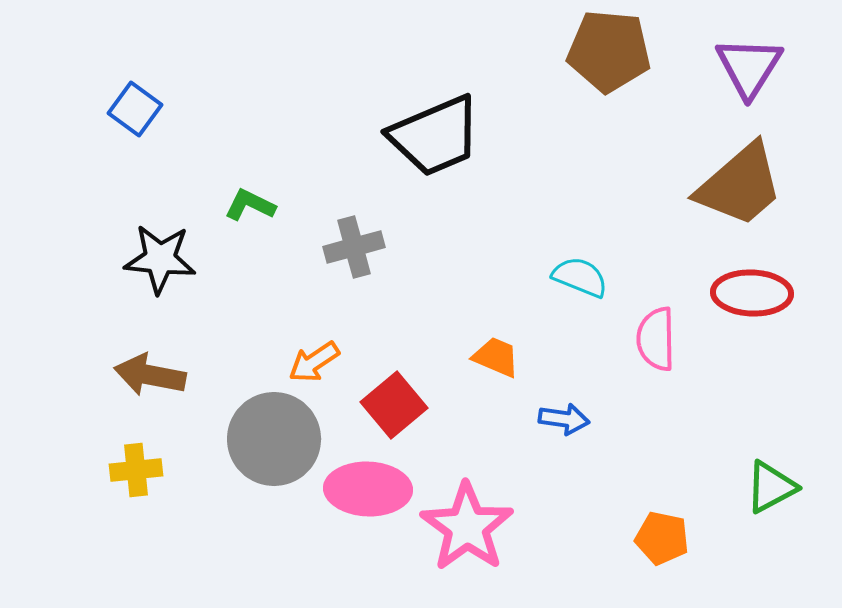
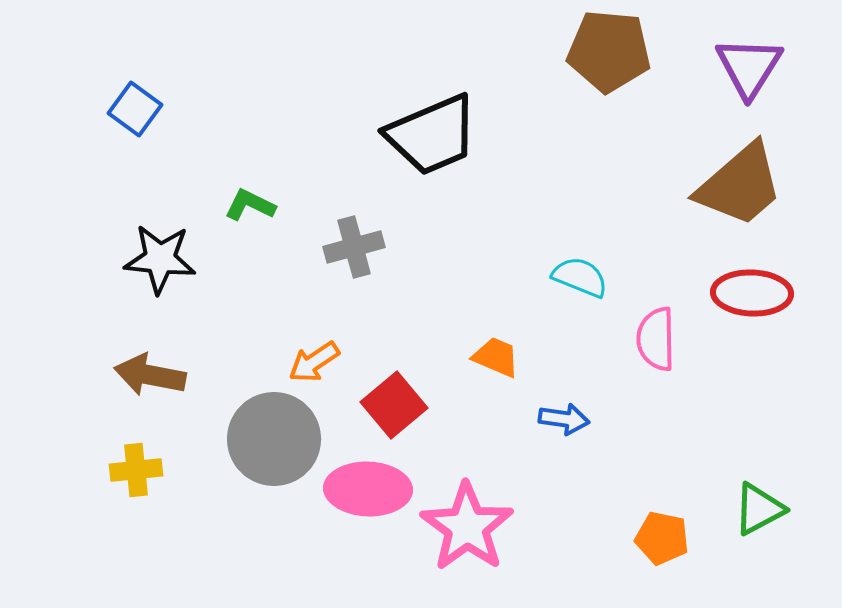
black trapezoid: moved 3 px left, 1 px up
green triangle: moved 12 px left, 22 px down
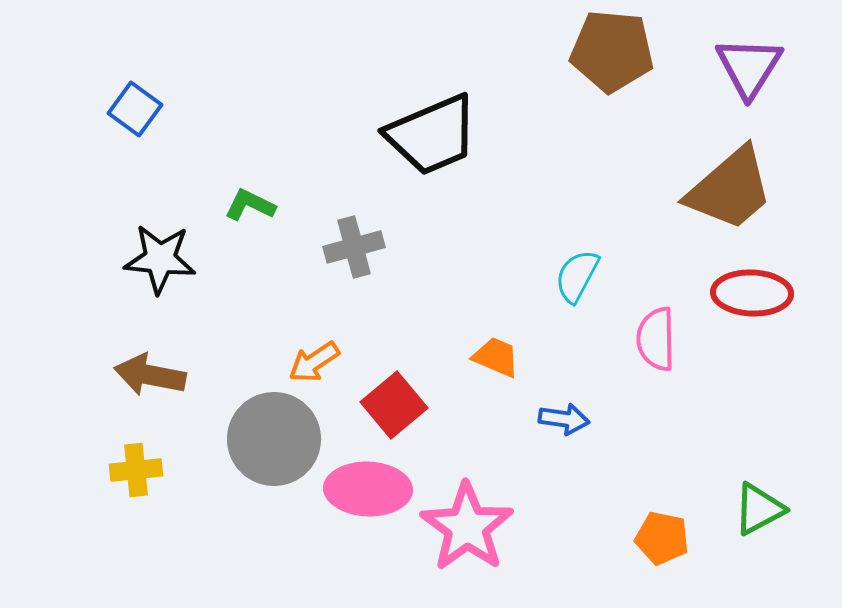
brown pentagon: moved 3 px right
brown trapezoid: moved 10 px left, 4 px down
cyan semicircle: moved 3 px left, 1 px up; rotated 84 degrees counterclockwise
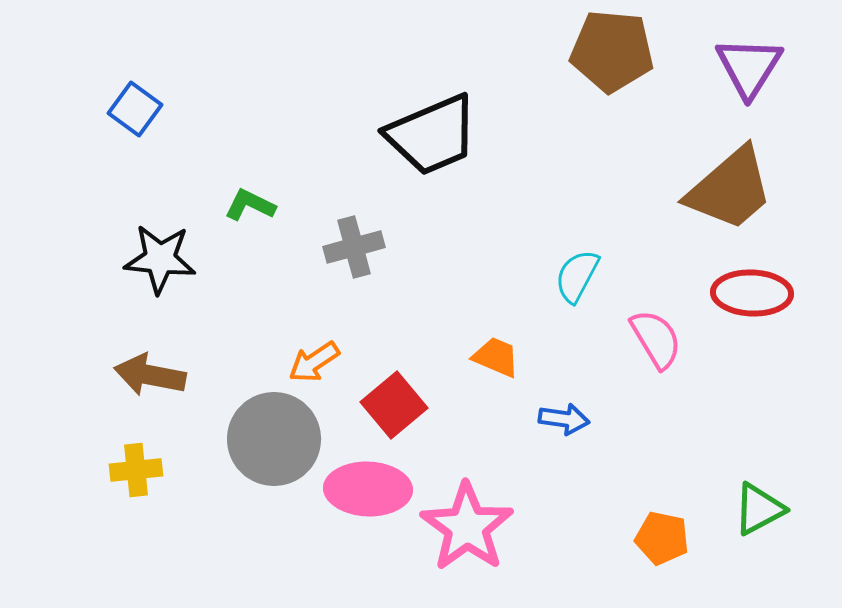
pink semicircle: rotated 150 degrees clockwise
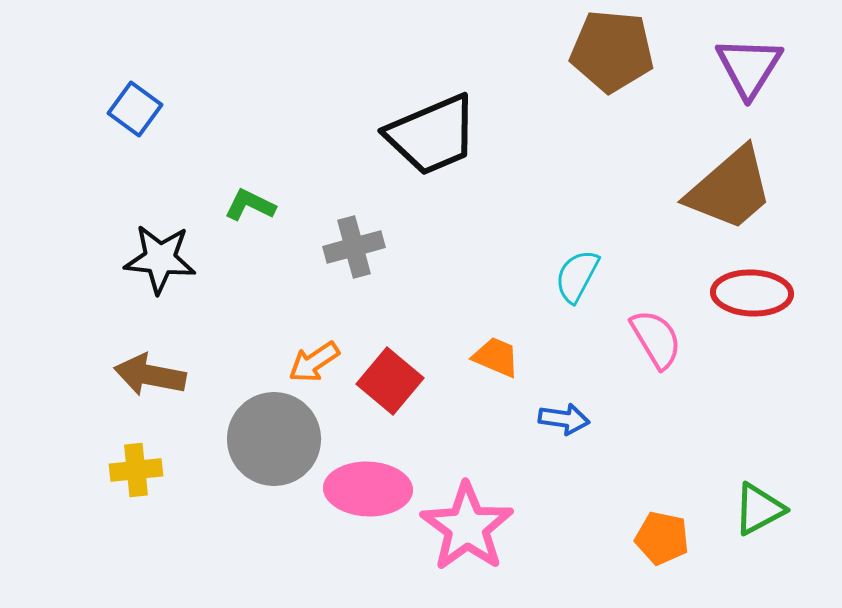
red square: moved 4 px left, 24 px up; rotated 10 degrees counterclockwise
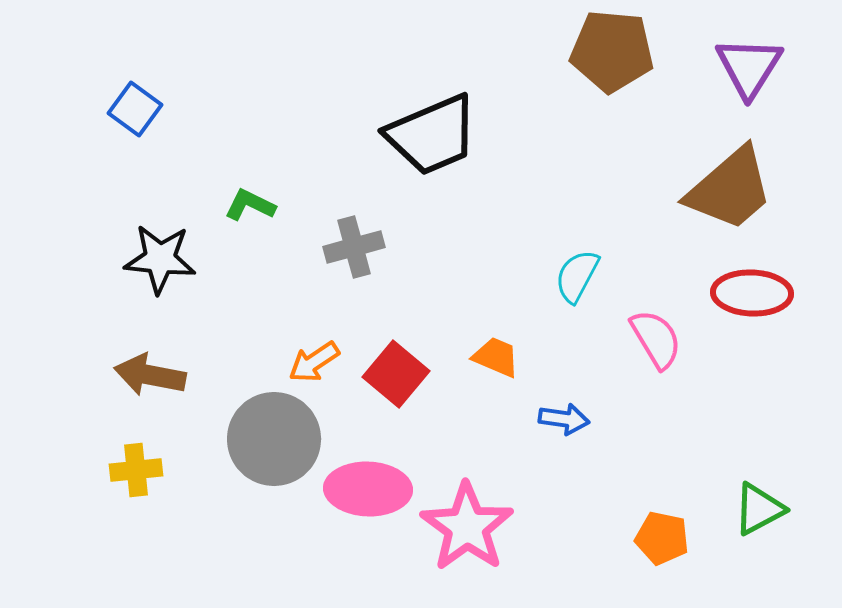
red square: moved 6 px right, 7 px up
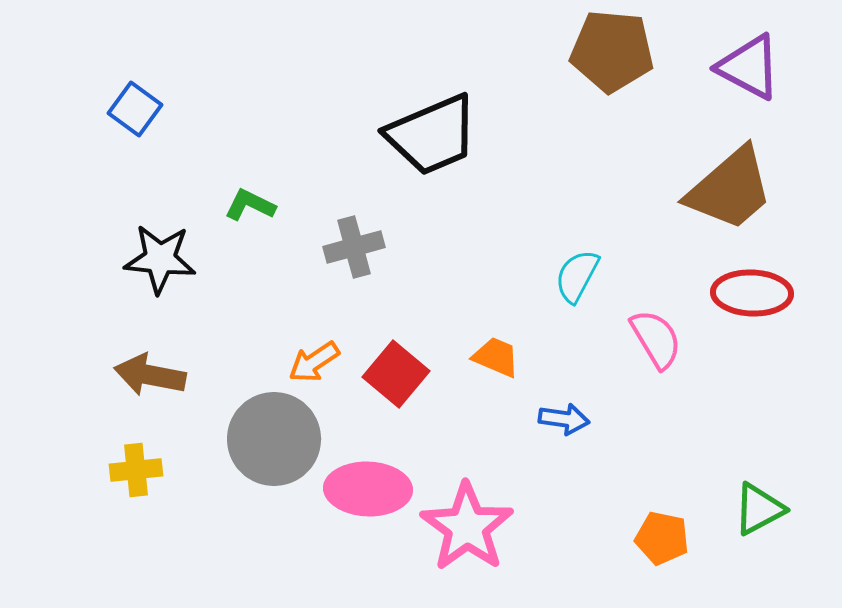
purple triangle: rotated 34 degrees counterclockwise
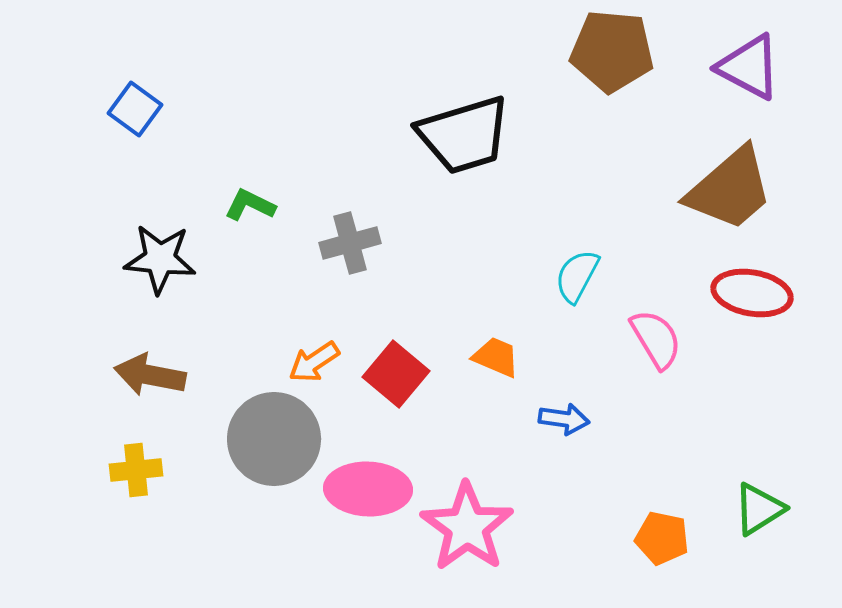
black trapezoid: moved 32 px right; rotated 6 degrees clockwise
gray cross: moved 4 px left, 4 px up
red ellipse: rotated 8 degrees clockwise
green triangle: rotated 4 degrees counterclockwise
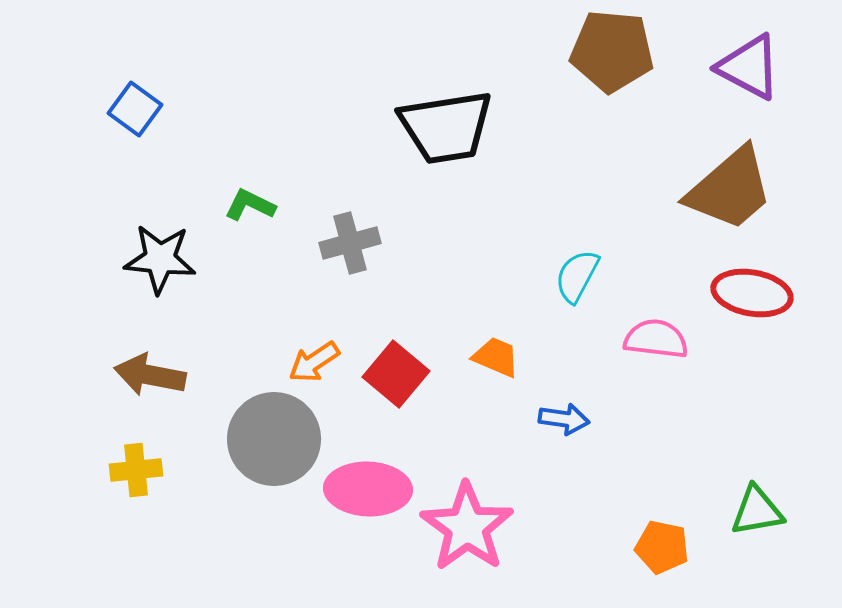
black trapezoid: moved 18 px left, 8 px up; rotated 8 degrees clockwise
pink semicircle: rotated 52 degrees counterclockwise
green triangle: moved 2 px left, 2 px down; rotated 22 degrees clockwise
orange pentagon: moved 9 px down
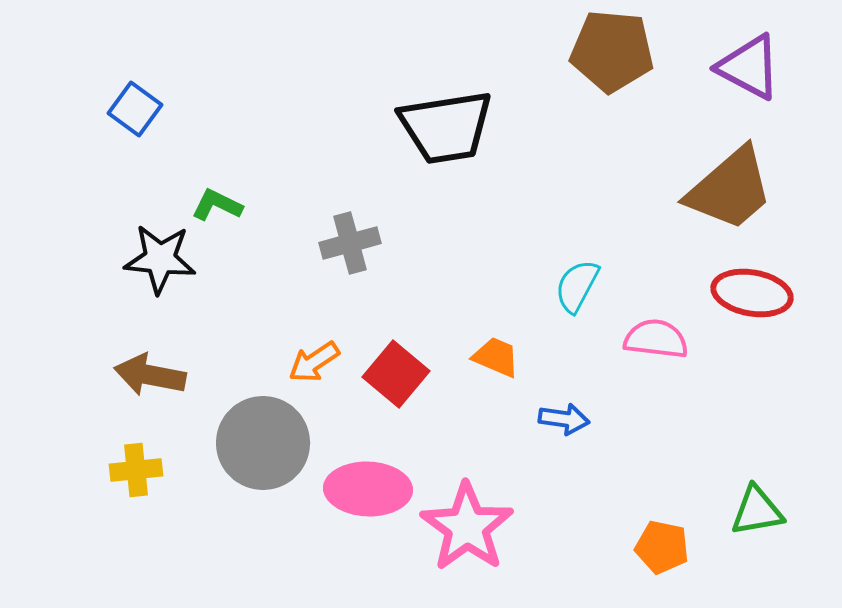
green L-shape: moved 33 px left
cyan semicircle: moved 10 px down
gray circle: moved 11 px left, 4 px down
